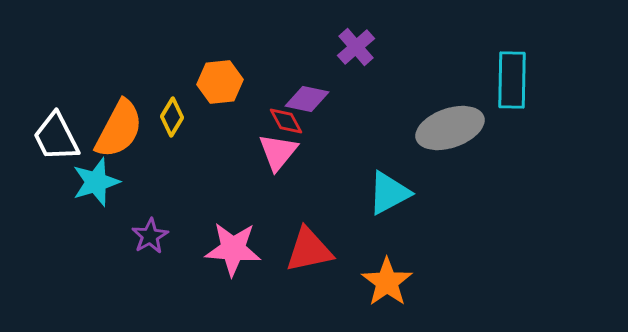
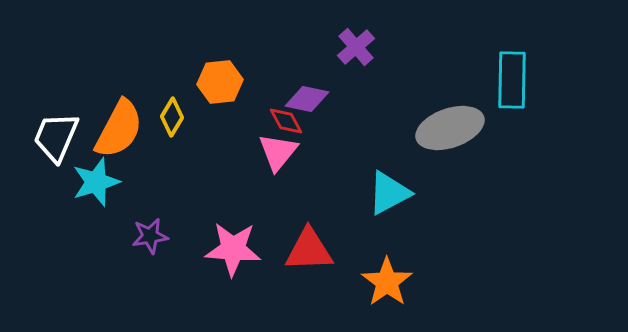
white trapezoid: rotated 50 degrees clockwise
purple star: rotated 21 degrees clockwise
red triangle: rotated 10 degrees clockwise
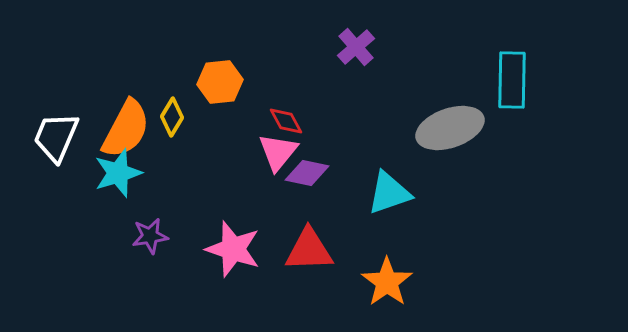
purple diamond: moved 74 px down
orange semicircle: moved 7 px right
cyan star: moved 22 px right, 9 px up
cyan triangle: rotated 9 degrees clockwise
pink star: rotated 14 degrees clockwise
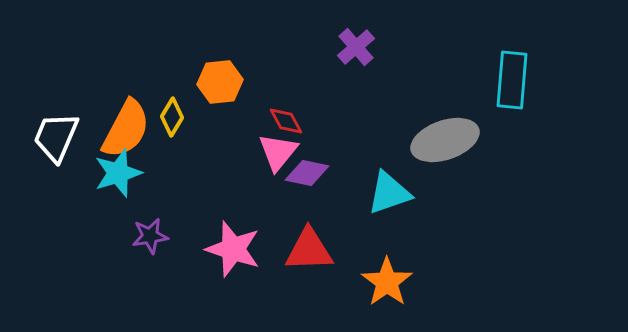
cyan rectangle: rotated 4 degrees clockwise
gray ellipse: moved 5 px left, 12 px down
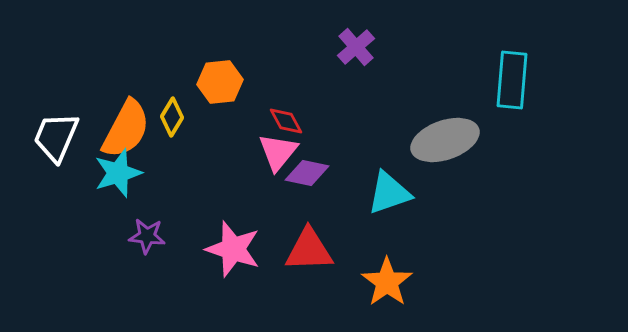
purple star: moved 3 px left; rotated 15 degrees clockwise
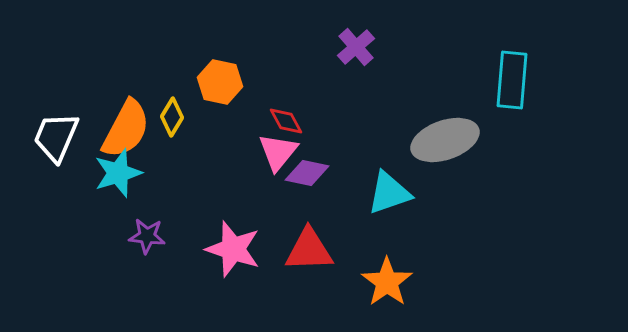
orange hexagon: rotated 18 degrees clockwise
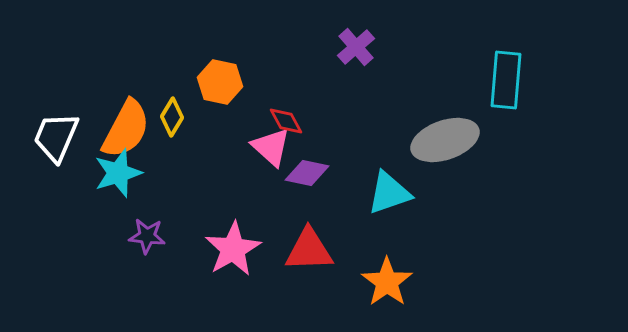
cyan rectangle: moved 6 px left
pink triangle: moved 7 px left, 5 px up; rotated 27 degrees counterclockwise
pink star: rotated 24 degrees clockwise
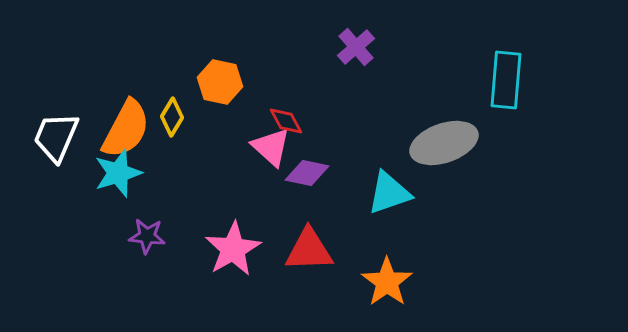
gray ellipse: moved 1 px left, 3 px down
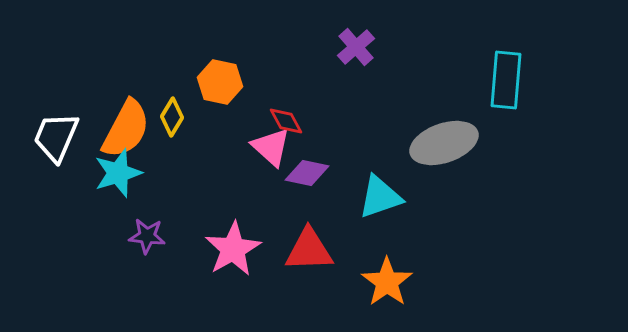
cyan triangle: moved 9 px left, 4 px down
